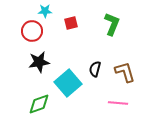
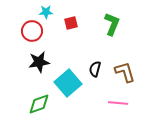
cyan star: moved 1 px right, 1 px down
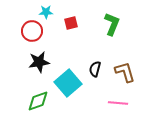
green diamond: moved 1 px left, 3 px up
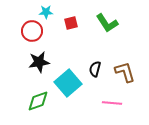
green L-shape: moved 5 px left, 1 px up; rotated 125 degrees clockwise
pink line: moved 6 px left
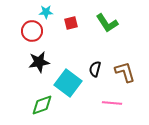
cyan square: rotated 12 degrees counterclockwise
green diamond: moved 4 px right, 4 px down
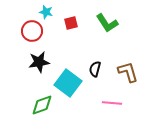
cyan star: rotated 16 degrees clockwise
brown L-shape: moved 3 px right
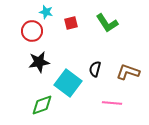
brown L-shape: rotated 55 degrees counterclockwise
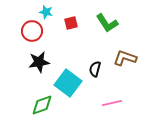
brown L-shape: moved 3 px left, 14 px up
pink line: rotated 18 degrees counterclockwise
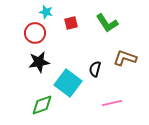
red circle: moved 3 px right, 2 px down
